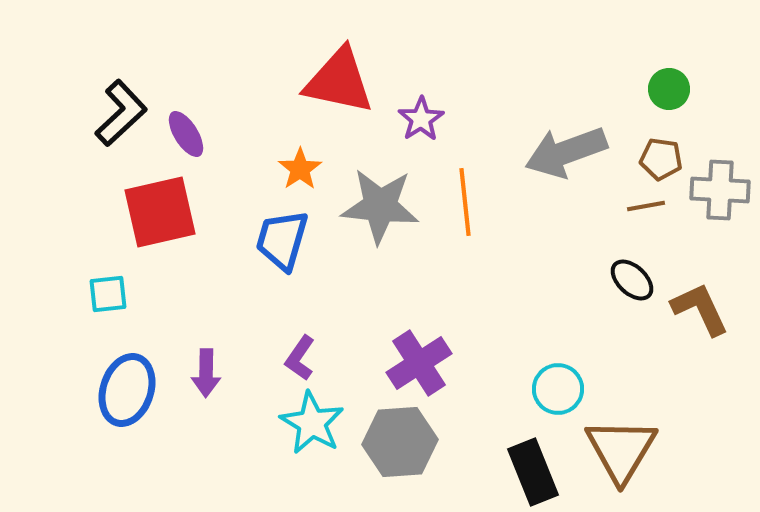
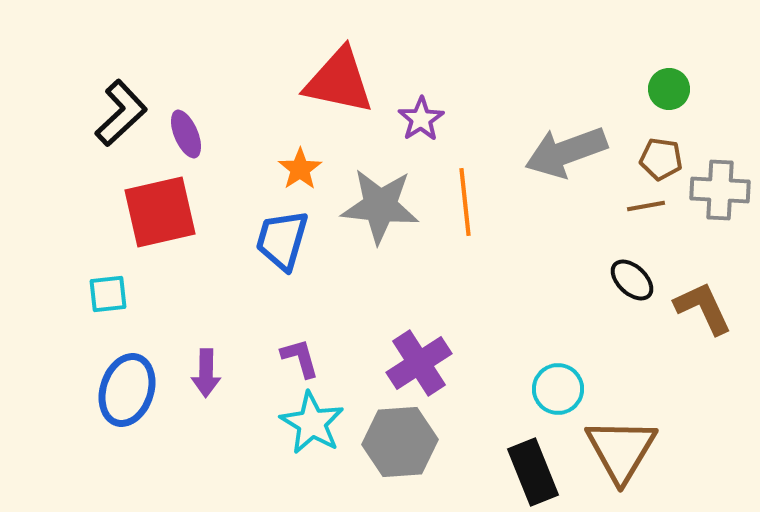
purple ellipse: rotated 9 degrees clockwise
brown L-shape: moved 3 px right, 1 px up
purple L-shape: rotated 129 degrees clockwise
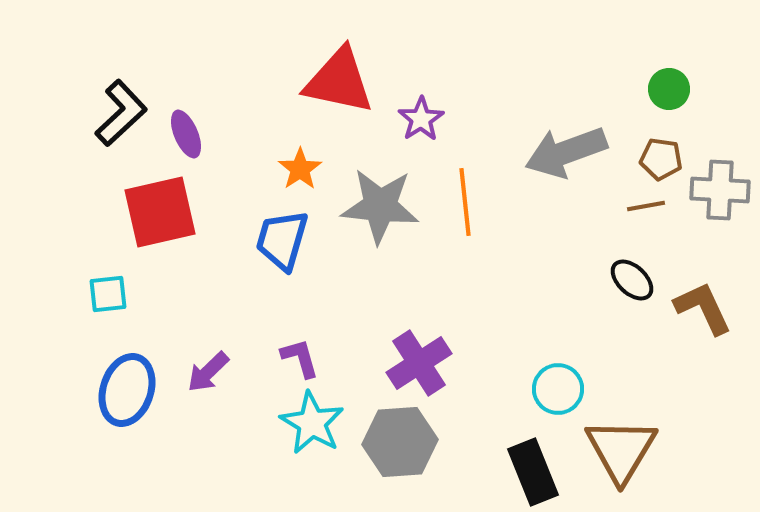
purple arrow: moved 2 px right, 1 px up; rotated 45 degrees clockwise
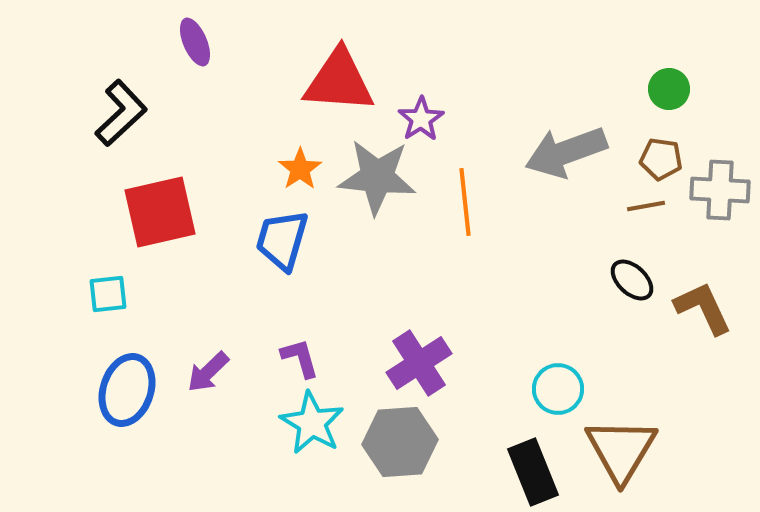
red triangle: rotated 8 degrees counterclockwise
purple ellipse: moved 9 px right, 92 px up
gray star: moved 3 px left, 29 px up
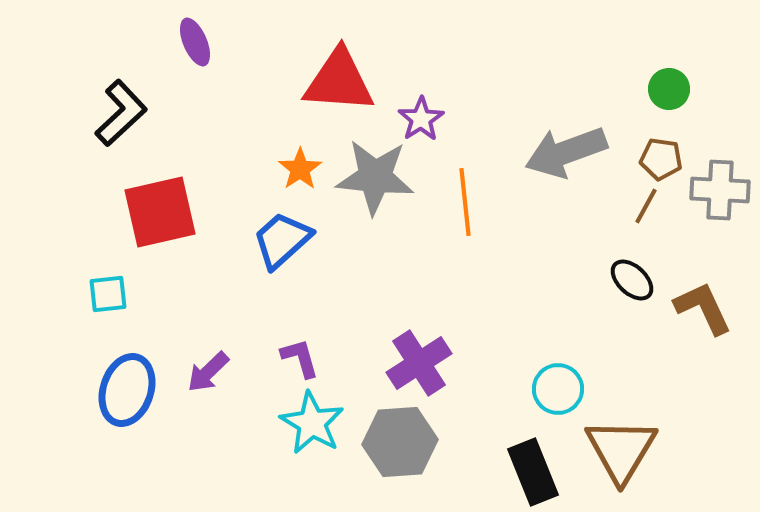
gray star: moved 2 px left
brown line: rotated 51 degrees counterclockwise
blue trapezoid: rotated 32 degrees clockwise
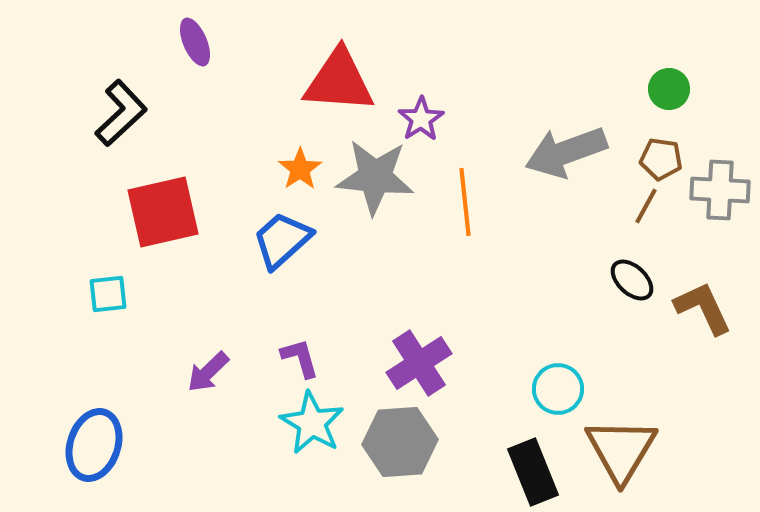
red square: moved 3 px right
blue ellipse: moved 33 px left, 55 px down
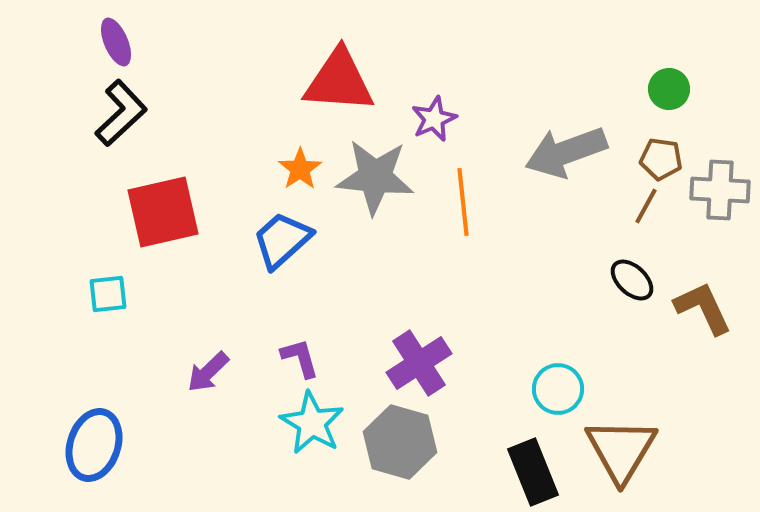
purple ellipse: moved 79 px left
purple star: moved 13 px right; rotated 9 degrees clockwise
orange line: moved 2 px left
gray hexagon: rotated 20 degrees clockwise
